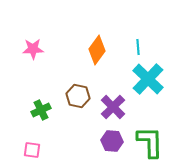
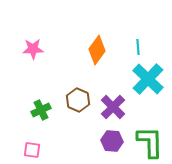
brown hexagon: moved 4 px down; rotated 10 degrees clockwise
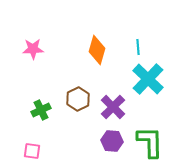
orange diamond: rotated 20 degrees counterclockwise
brown hexagon: moved 1 px up; rotated 10 degrees clockwise
pink square: moved 1 px down
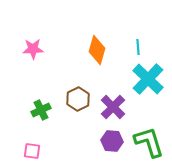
green L-shape: moved 1 px left; rotated 16 degrees counterclockwise
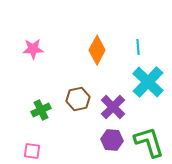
orange diamond: rotated 12 degrees clockwise
cyan cross: moved 3 px down
brown hexagon: rotated 15 degrees clockwise
purple hexagon: moved 1 px up
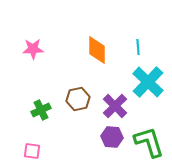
orange diamond: rotated 28 degrees counterclockwise
purple cross: moved 2 px right, 1 px up
purple hexagon: moved 3 px up
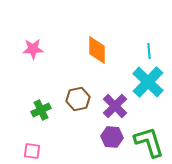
cyan line: moved 11 px right, 4 px down
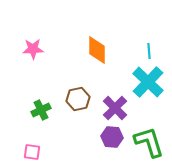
purple cross: moved 2 px down
pink square: moved 1 px down
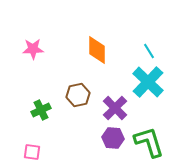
cyan line: rotated 28 degrees counterclockwise
brown hexagon: moved 4 px up
purple hexagon: moved 1 px right, 1 px down
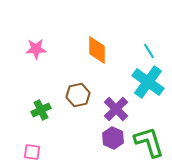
pink star: moved 3 px right
cyan cross: rotated 8 degrees counterclockwise
purple cross: moved 1 px right, 1 px down
purple hexagon: rotated 20 degrees clockwise
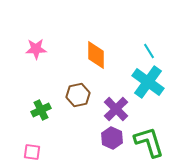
orange diamond: moved 1 px left, 5 px down
purple hexagon: moved 1 px left
